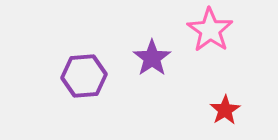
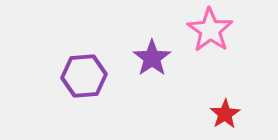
red star: moved 4 px down
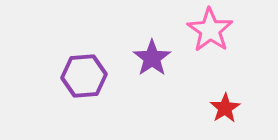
red star: moved 6 px up
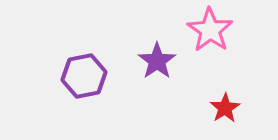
purple star: moved 5 px right, 3 px down
purple hexagon: rotated 6 degrees counterclockwise
